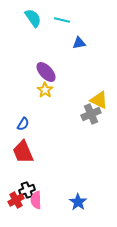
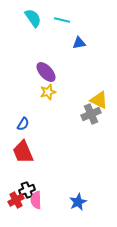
yellow star: moved 3 px right, 2 px down; rotated 21 degrees clockwise
blue star: rotated 12 degrees clockwise
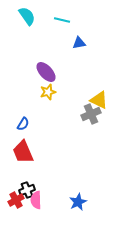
cyan semicircle: moved 6 px left, 2 px up
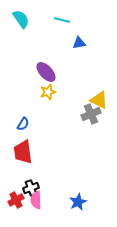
cyan semicircle: moved 6 px left, 3 px down
red trapezoid: rotated 15 degrees clockwise
black cross: moved 4 px right, 2 px up
